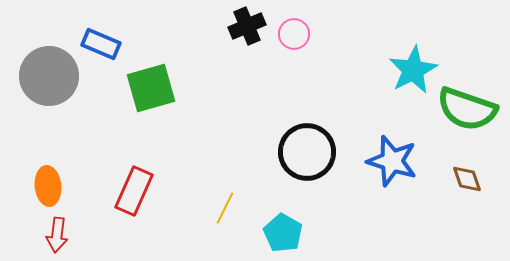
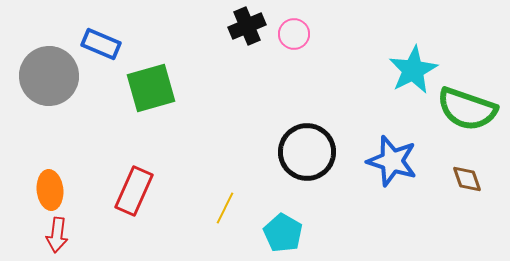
orange ellipse: moved 2 px right, 4 px down
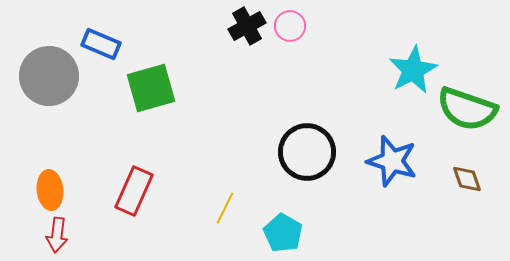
black cross: rotated 6 degrees counterclockwise
pink circle: moved 4 px left, 8 px up
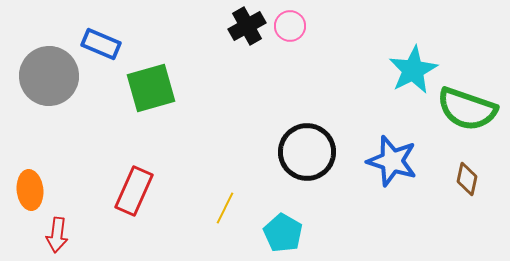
brown diamond: rotated 32 degrees clockwise
orange ellipse: moved 20 px left
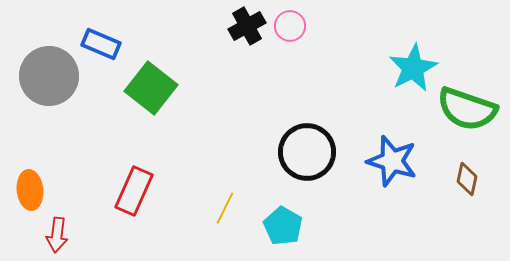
cyan star: moved 2 px up
green square: rotated 36 degrees counterclockwise
cyan pentagon: moved 7 px up
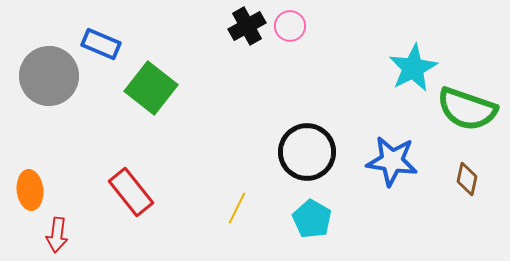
blue star: rotated 9 degrees counterclockwise
red rectangle: moved 3 px left, 1 px down; rotated 63 degrees counterclockwise
yellow line: moved 12 px right
cyan pentagon: moved 29 px right, 7 px up
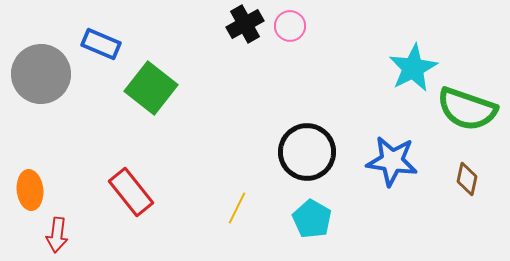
black cross: moved 2 px left, 2 px up
gray circle: moved 8 px left, 2 px up
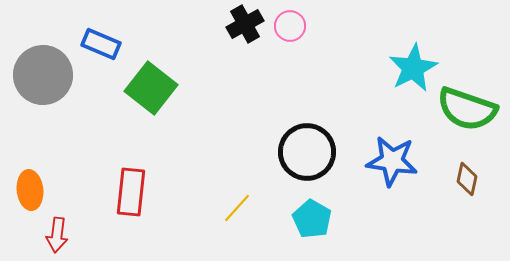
gray circle: moved 2 px right, 1 px down
red rectangle: rotated 45 degrees clockwise
yellow line: rotated 16 degrees clockwise
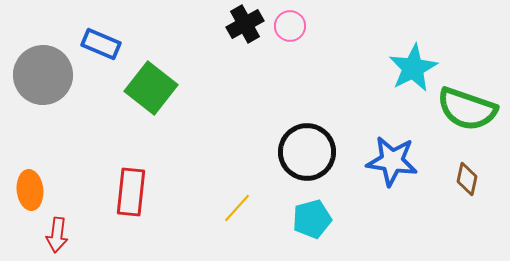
cyan pentagon: rotated 27 degrees clockwise
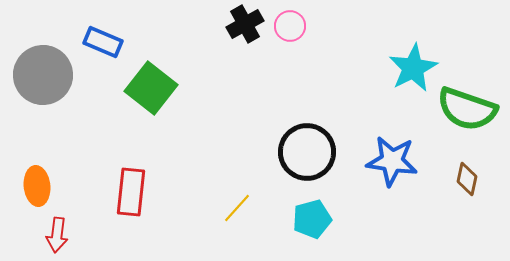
blue rectangle: moved 2 px right, 2 px up
orange ellipse: moved 7 px right, 4 px up
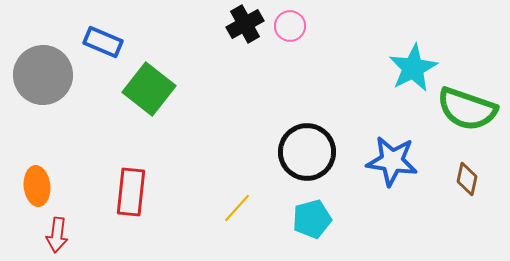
green square: moved 2 px left, 1 px down
